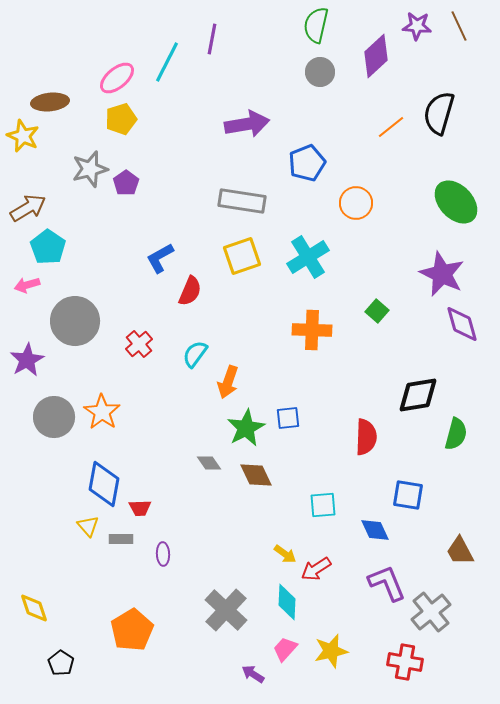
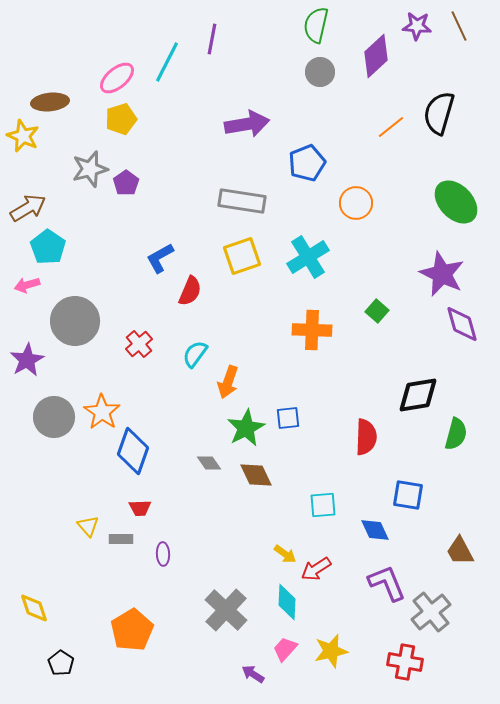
blue diamond at (104, 484): moved 29 px right, 33 px up; rotated 9 degrees clockwise
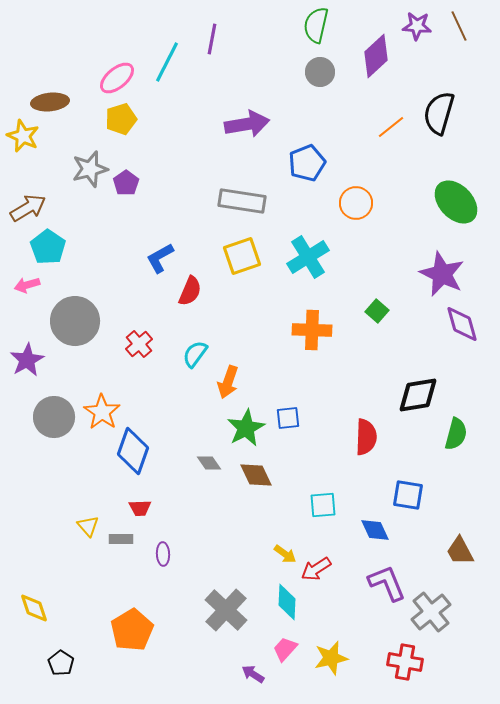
yellow star at (331, 651): moved 7 px down
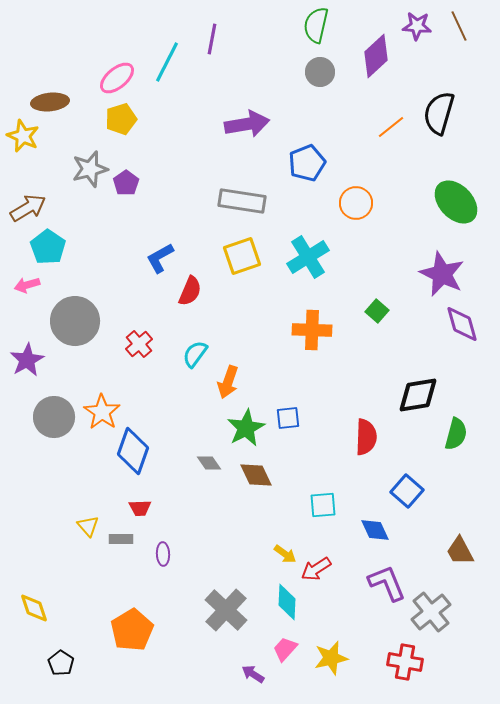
blue square at (408, 495): moved 1 px left, 4 px up; rotated 32 degrees clockwise
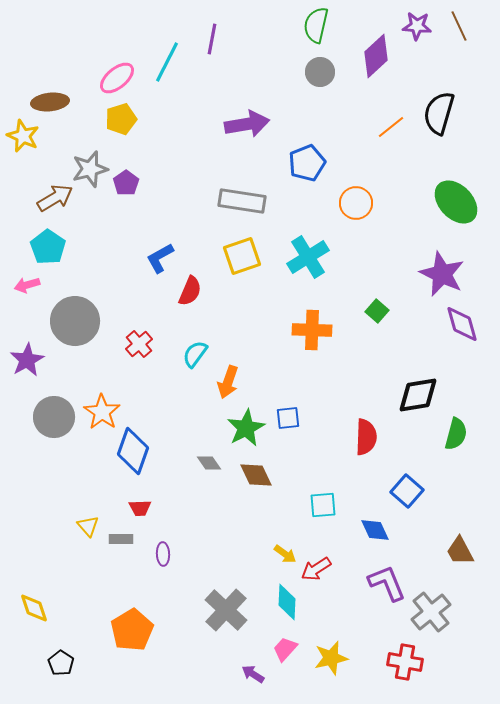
brown arrow at (28, 208): moved 27 px right, 10 px up
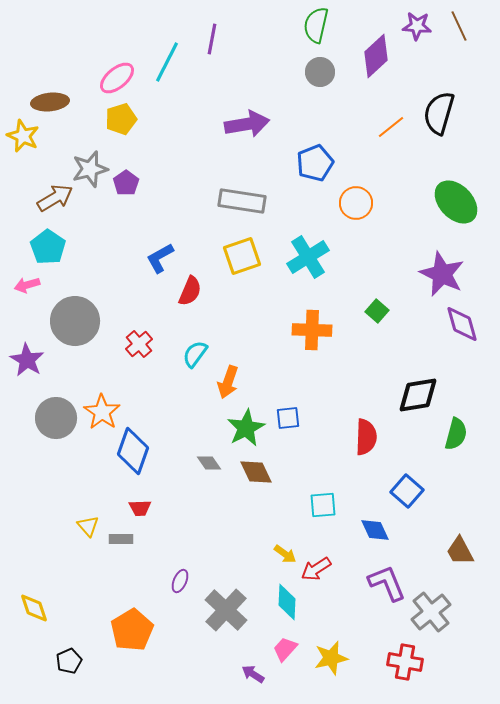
blue pentagon at (307, 163): moved 8 px right
purple star at (27, 360): rotated 12 degrees counterclockwise
gray circle at (54, 417): moved 2 px right, 1 px down
brown diamond at (256, 475): moved 3 px up
purple ellipse at (163, 554): moved 17 px right, 27 px down; rotated 25 degrees clockwise
black pentagon at (61, 663): moved 8 px right, 2 px up; rotated 15 degrees clockwise
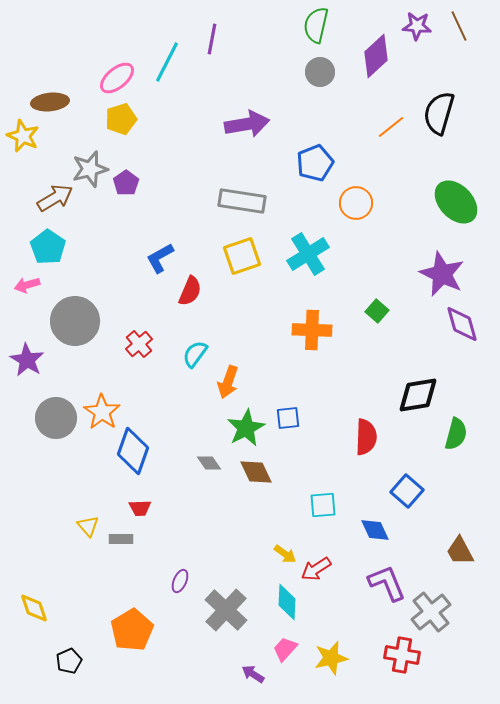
cyan cross at (308, 257): moved 3 px up
red cross at (405, 662): moved 3 px left, 7 px up
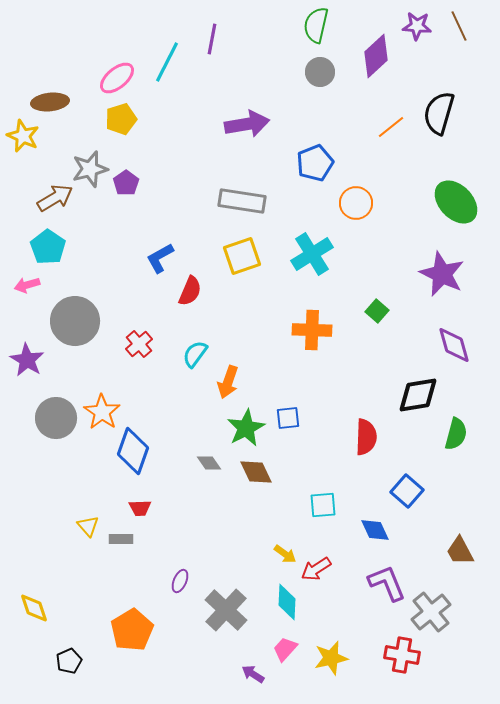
cyan cross at (308, 254): moved 4 px right
purple diamond at (462, 324): moved 8 px left, 21 px down
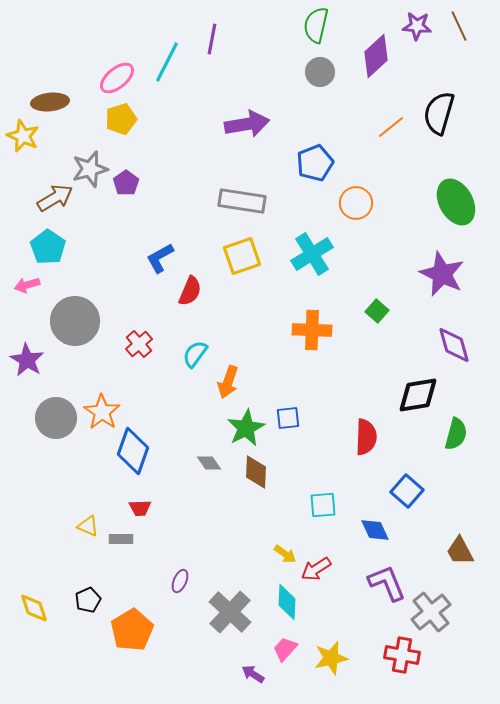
green ellipse at (456, 202): rotated 15 degrees clockwise
brown diamond at (256, 472): rotated 28 degrees clockwise
yellow triangle at (88, 526): rotated 25 degrees counterclockwise
gray cross at (226, 610): moved 4 px right, 2 px down
black pentagon at (69, 661): moved 19 px right, 61 px up
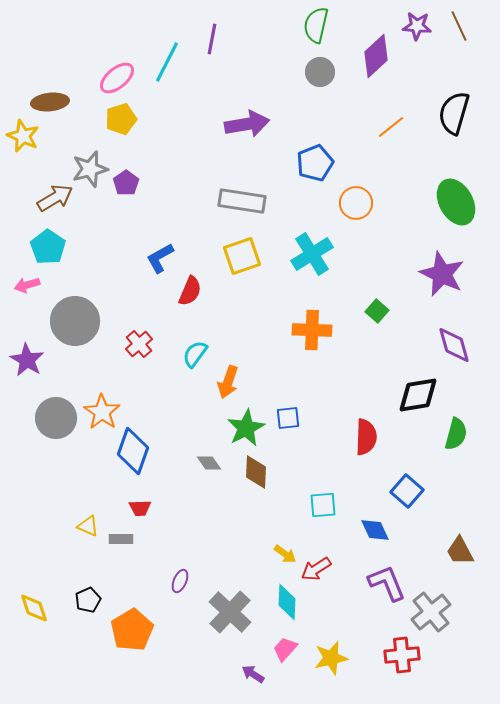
black semicircle at (439, 113): moved 15 px right
red cross at (402, 655): rotated 16 degrees counterclockwise
